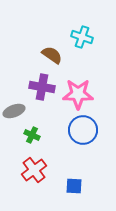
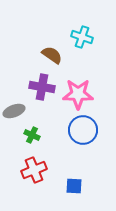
red cross: rotated 15 degrees clockwise
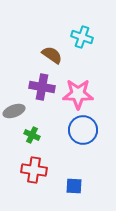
red cross: rotated 30 degrees clockwise
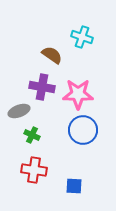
gray ellipse: moved 5 px right
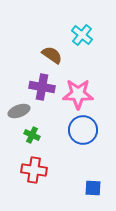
cyan cross: moved 2 px up; rotated 20 degrees clockwise
blue square: moved 19 px right, 2 px down
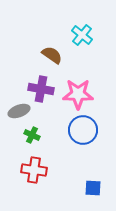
purple cross: moved 1 px left, 2 px down
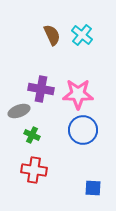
brown semicircle: moved 20 px up; rotated 30 degrees clockwise
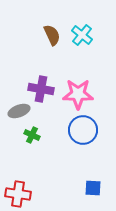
red cross: moved 16 px left, 24 px down
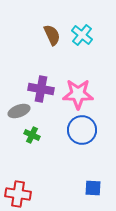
blue circle: moved 1 px left
